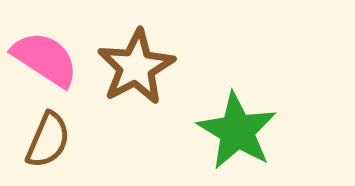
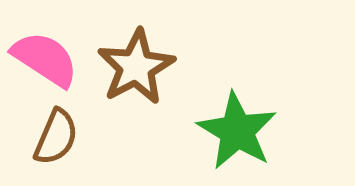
brown semicircle: moved 8 px right, 3 px up
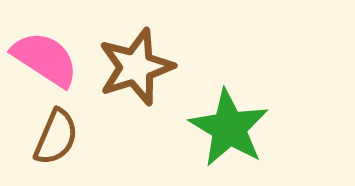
brown star: rotated 10 degrees clockwise
green star: moved 8 px left, 3 px up
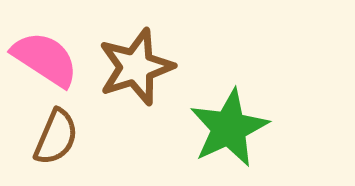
green star: rotated 16 degrees clockwise
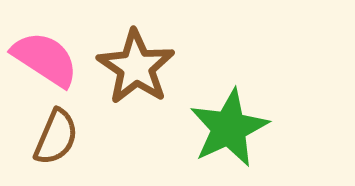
brown star: rotated 20 degrees counterclockwise
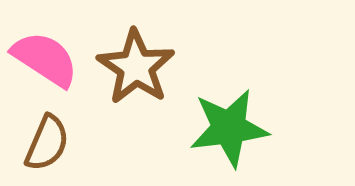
green star: rotated 18 degrees clockwise
brown semicircle: moved 9 px left, 6 px down
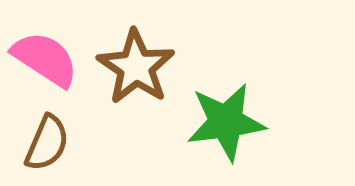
green star: moved 3 px left, 6 px up
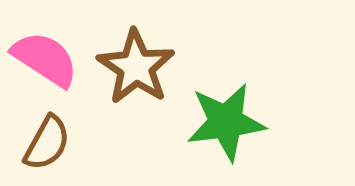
brown semicircle: rotated 6 degrees clockwise
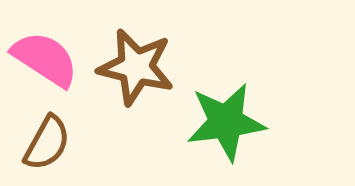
brown star: rotated 20 degrees counterclockwise
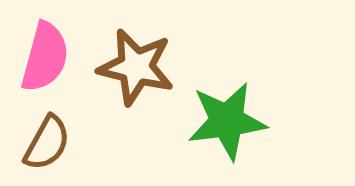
pink semicircle: moved 2 px up; rotated 72 degrees clockwise
green star: moved 1 px right, 1 px up
